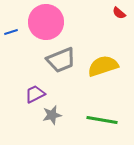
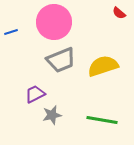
pink circle: moved 8 px right
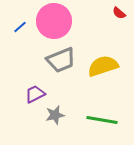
pink circle: moved 1 px up
blue line: moved 9 px right, 5 px up; rotated 24 degrees counterclockwise
gray star: moved 3 px right
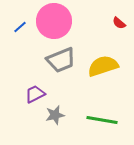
red semicircle: moved 10 px down
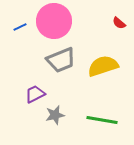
blue line: rotated 16 degrees clockwise
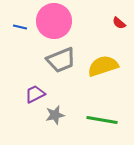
blue line: rotated 40 degrees clockwise
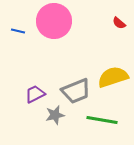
blue line: moved 2 px left, 4 px down
gray trapezoid: moved 15 px right, 31 px down
yellow semicircle: moved 10 px right, 11 px down
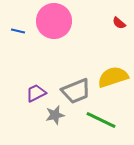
purple trapezoid: moved 1 px right, 1 px up
green line: moved 1 px left; rotated 16 degrees clockwise
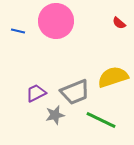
pink circle: moved 2 px right
gray trapezoid: moved 1 px left, 1 px down
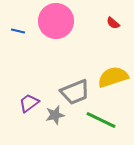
red semicircle: moved 6 px left
purple trapezoid: moved 7 px left, 10 px down; rotated 10 degrees counterclockwise
